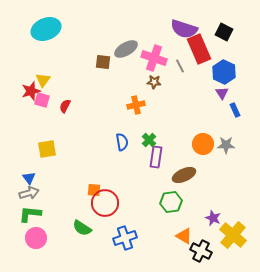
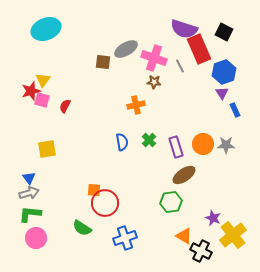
blue hexagon: rotated 15 degrees clockwise
purple rectangle: moved 20 px right, 10 px up; rotated 25 degrees counterclockwise
brown ellipse: rotated 10 degrees counterclockwise
yellow cross: rotated 12 degrees clockwise
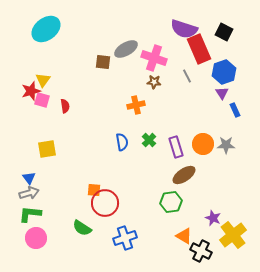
cyan ellipse: rotated 16 degrees counterclockwise
gray line: moved 7 px right, 10 px down
red semicircle: rotated 144 degrees clockwise
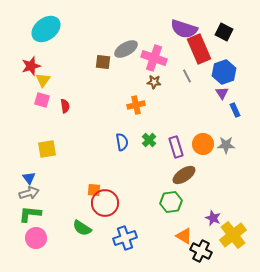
red star: moved 25 px up
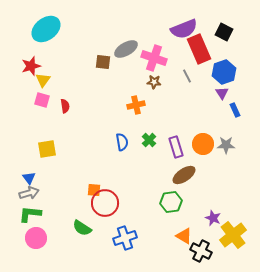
purple semicircle: rotated 40 degrees counterclockwise
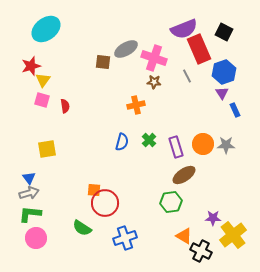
blue semicircle: rotated 24 degrees clockwise
purple star: rotated 21 degrees counterclockwise
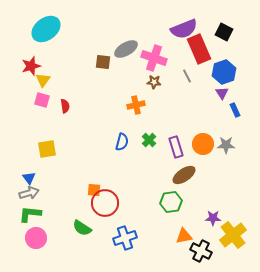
orange triangle: rotated 42 degrees counterclockwise
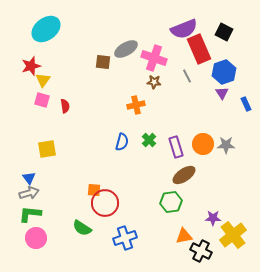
blue rectangle: moved 11 px right, 6 px up
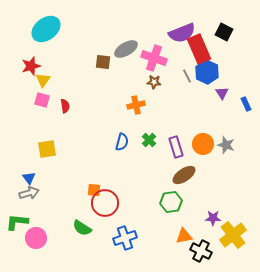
purple semicircle: moved 2 px left, 4 px down
blue hexagon: moved 17 px left; rotated 15 degrees counterclockwise
gray star: rotated 18 degrees clockwise
green L-shape: moved 13 px left, 8 px down
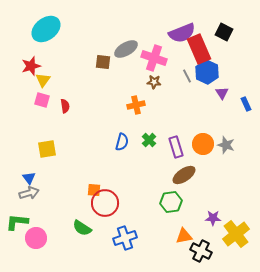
yellow cross: moved 3 px right, 1 px up
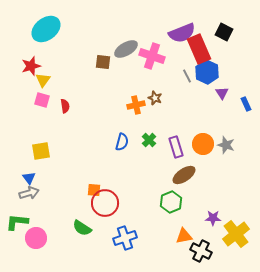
pink cross: moved 2 px left, 2 px up
brown star: moved 1 px right, 16 px down; rotated 16 degrees clockwise
yellow square: moved 6 px left, 2 px down
green hexagon: rotated 15 degrees counterclockwise
